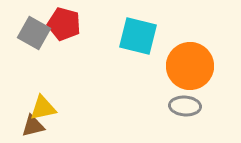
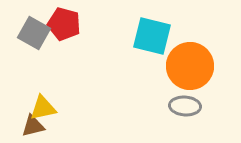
cyan square: moved 14 px right
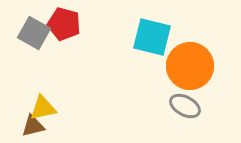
cyan square: moved 1 px down
gray ellipse: rotated 24 degrees clockwise
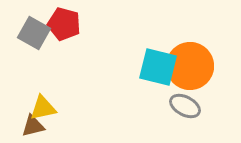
cyan square: moved 6 px right, 30 px down
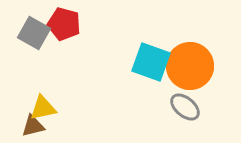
cyan square: moved 7 px left, 5 px up; rotated 6 degrees clockwise
gray ellipse: moved 1 px down; rotated 12 degrees clockwise
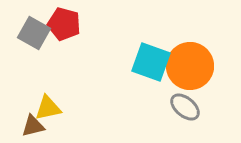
yellow triangle: moved 5 px right
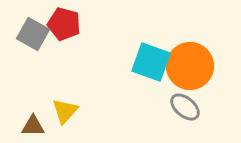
gray square: moved 1 px left, 1 px down
yellow triangle: moved 17 px right, 3 px down; rotated 36 degrees counterclockwise
brown triangle: rotated 15 degrees clockwise
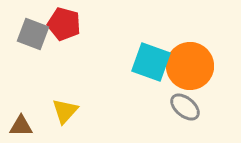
gray square: rotated 8 degrees counterclockwise
brown triangle: moved 12 px left
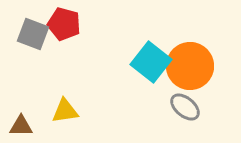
cyan square: rotated 18 degrees clockwise
yellow triangle: rotated 40 degrees clockwise
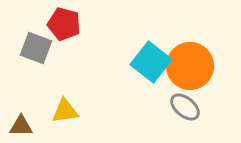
gray square: moved 3 px right, 14 px down
